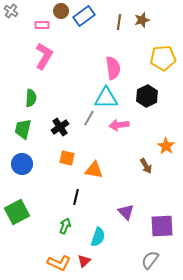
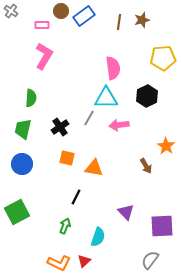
orange triangle: moved 2 px up
black line: rotated 14 degrees clockwise
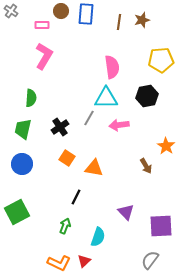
blue rectangle: moved 2 px right, 2 px up; rotated 50 degrees counterclockwise
yellow pentagon: moved 2 px left, 2 px down
pink semicircle: moved 1 px left, 1 px up
black hexagon: rotated 15 degrees clockwise
orange square: rotated 21 degrees clockwise
purple square: moved 1 px left
